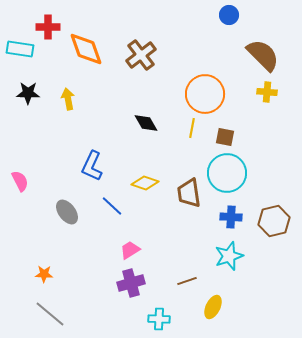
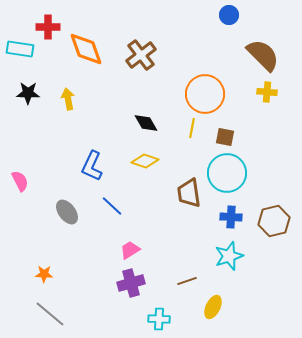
yellow diamond: moved 22 px up
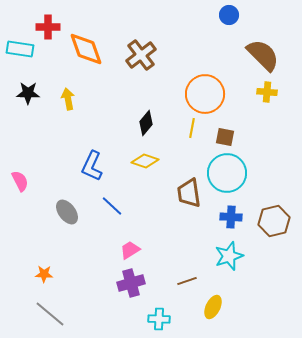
black diamond: rotated 70 degrees clockwise
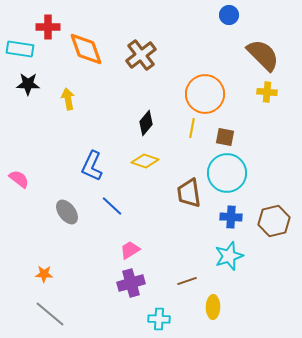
black star: moved 9 px up
pink semicircle: moved 1 px left, 2 px up; rotated 25 degrees counterclockwise
yellow ellipse: rotated 25 degrees counterclockwise
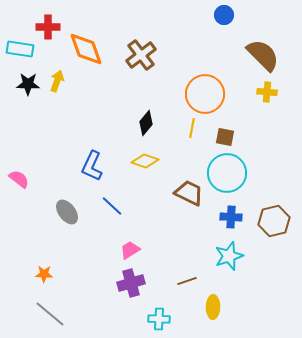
blue circle: moved 5 px left
yellow arrow: moved 11 px left, 18 px up; rotated 30 degrees clockwise
brown trapezoid: rotated 124 degrees clockwise
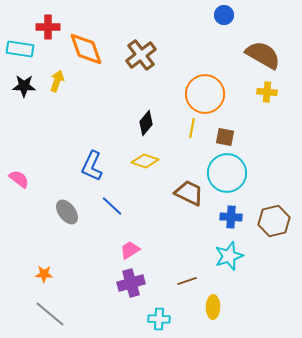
brown semicircle: rotated 15 degrees counterclockwise
black star: moved 4 px left, 2 px down
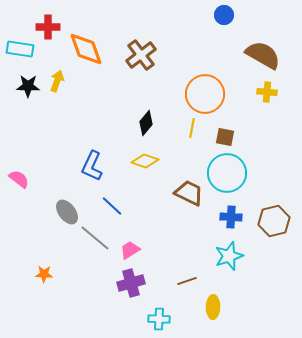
black star: moved 4 px right
gray line: moved 45 px right, 76 px up
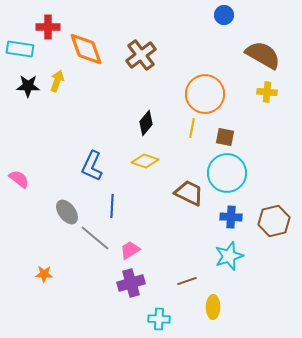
blue line: rotated 50 degrees clockwise
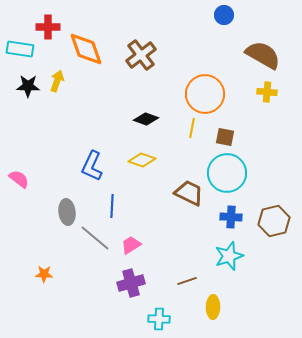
black diamond: moved 4 px up; rotated 70 degrees clockwise
yellow diamond: moved 3 px left, 1 px up
gray ellipse: rotated 30 degrees clockwise
pink trapezoid: moved 1 px right, 5 px up
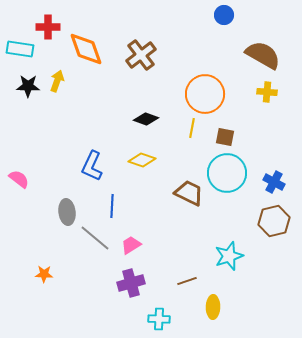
blue cross: moved 43 px right, 35 px up; rotated 25 degrees clockwise
